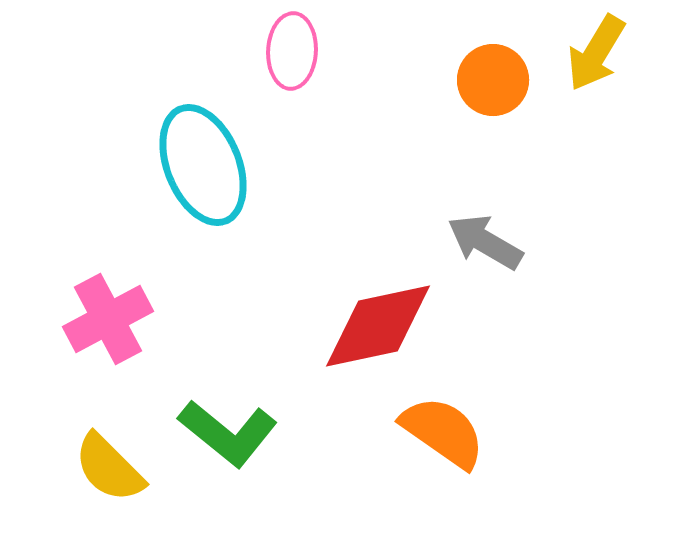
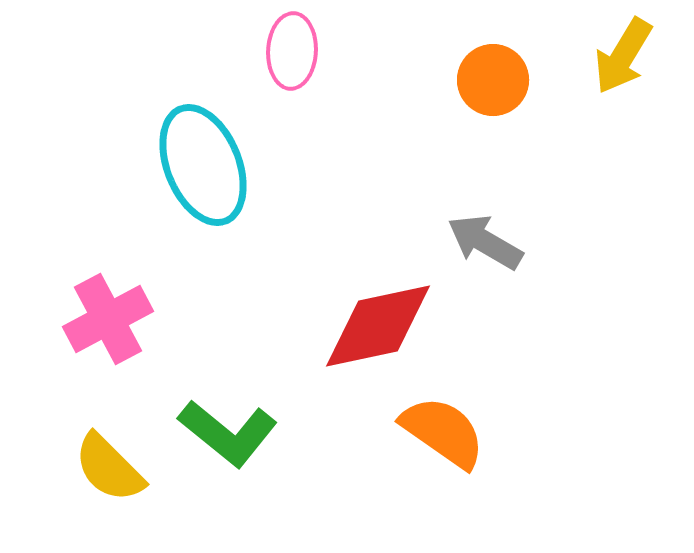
yellow arrow: moved 27 px right, 3 px down
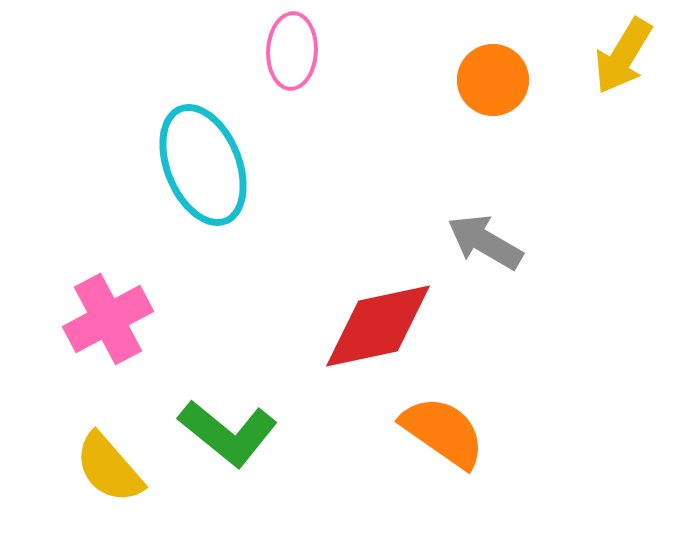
yellow semicircle: rotated 4 degrees clockwise
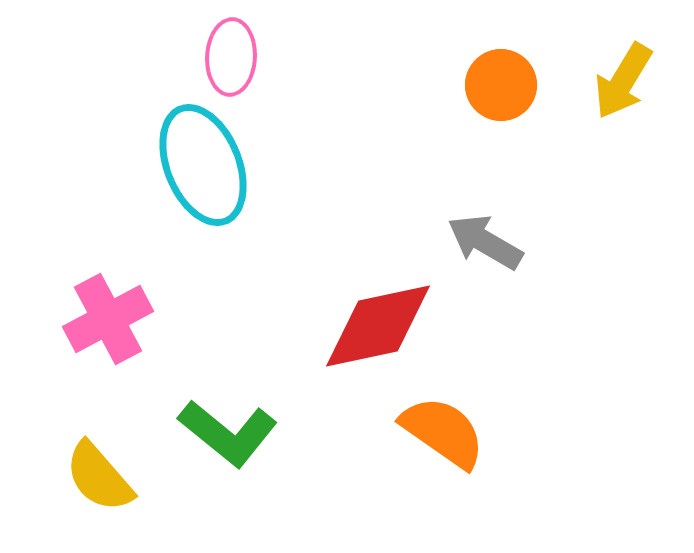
pink ellipse: moved 61 px left, 6 px down
yellow arrow: moved 25 px down
orange circle: moved 8 px right, 5 px down
yellow semicircle: moved 10 px left, 9 px down
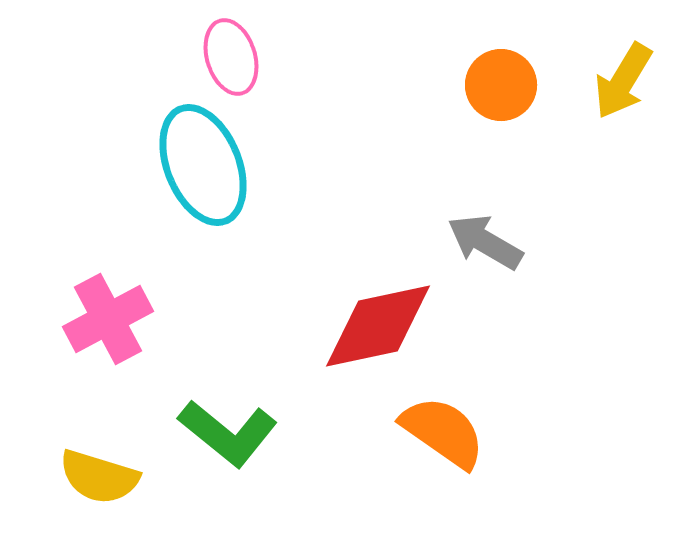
pink ellipse: rotated 20 degrees counterclockwise
yellow semicircle: rotated 32 degrees counterclockwise
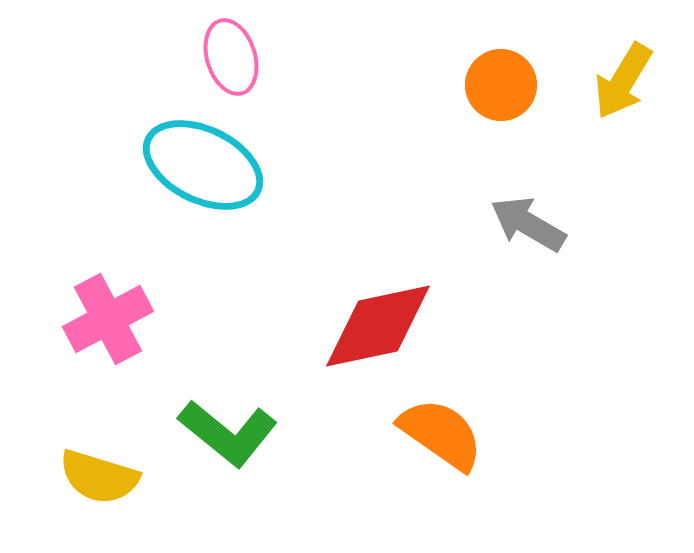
cyan ellipse: rotated 42 degrees counterclockwise
gray arrow: moved 43 px right, 18 px up
orange semicircle: moved 2 px left, 2 px down
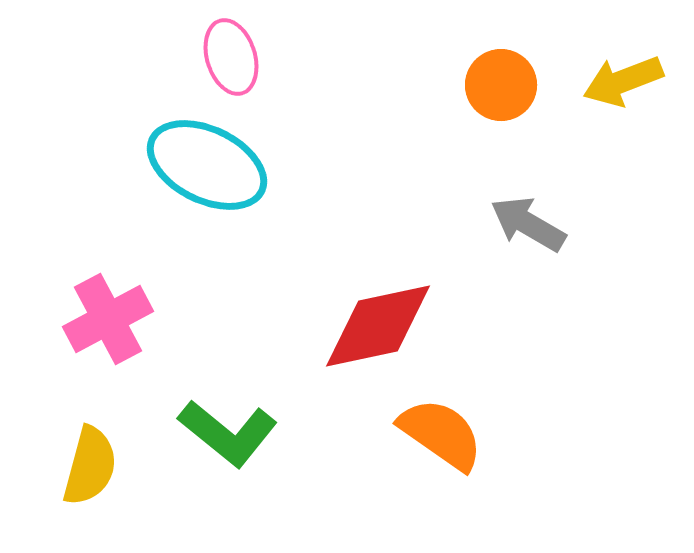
yellow arrow: rotated 38 degrees clockwise
cyan ellipse: moved 4 px right
yellow semicircle: moved 9 px left, 11 px up; rotated 92 degrees counterclockwise
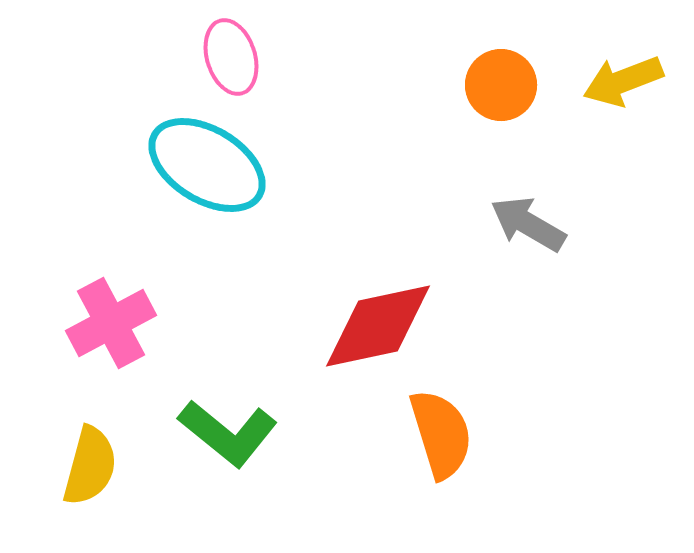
cyan ellipse: rotated 5 degrees clockwise
pink cross: moved 3 px right, 4 px down
orange semicircle: rotated 38 degrees clockwise
